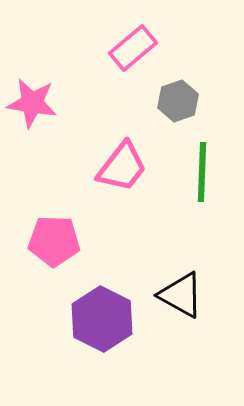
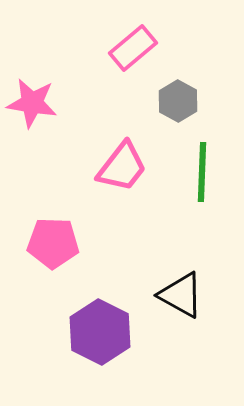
gray hexagon: rotated 12 degrees counterclockwise
pink pentagon: moved 1 px left, 2 px down
purple hexagon: moved 2 px left, 13 px down
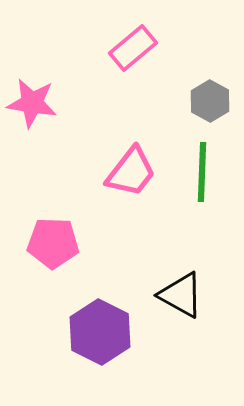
gray hexagon: moved 32 px right
pink trapezoid: moved 9 px right, 5 px down
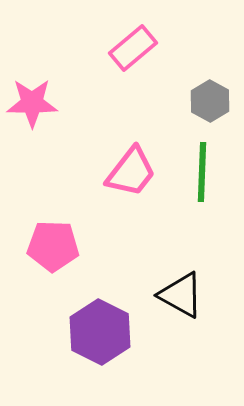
pink star: rotated 9 degrees counterclockwise
pink pentagon: moved 3 px down
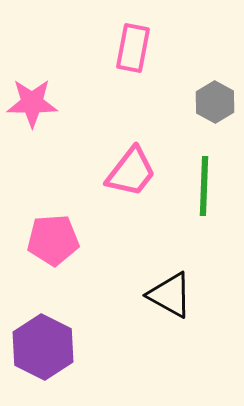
pink rectangle: rotated 39 degrees counterclockwise
gray hexagon: moved 5 px right, 1 px down
green line: moved 2 px right, 14 px down
pink pentagon: moved 6 px up; rotated 6 degrees counterclockwise
black triangle: moved 11 px left
purple hexagon: moved 57 px left, 15 px down
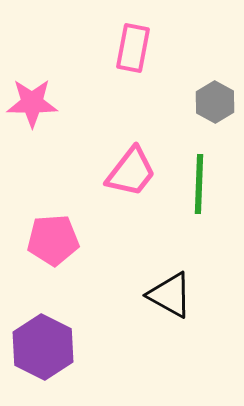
green line: moved 5 px left, 2 px up
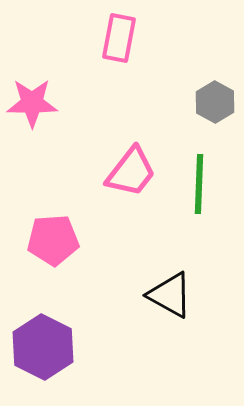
pink rectangle: moved 14 px left, 10 px up
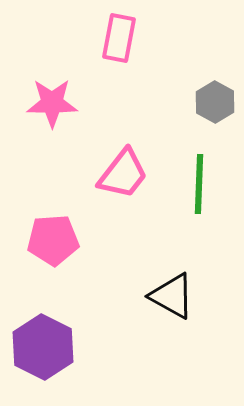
pink star: moved 20 px right
pink trapezoid: moved 8 px left, 2 px down
black triangle: moved 2 px right, 1 px down
